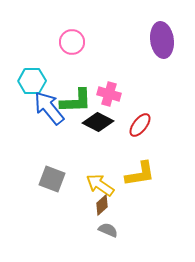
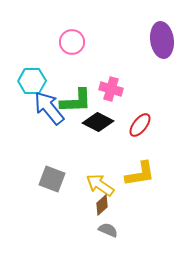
pink cross: moved 2 px right, 5 px up
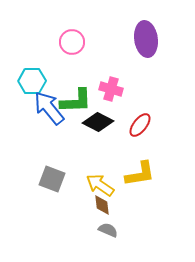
purple ellipse: moved 16 px left, 1 px up
brown diamond: rotated 55 degrees counterclockwise
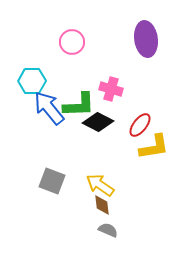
green L-shape: moved 3 px right, 4 px down
yellow L-shape: moved 14 px right, 27 px up
gray square: moved 2 px down
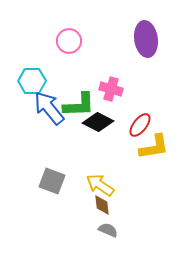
pink circle: moved 3 px left, 1 px up
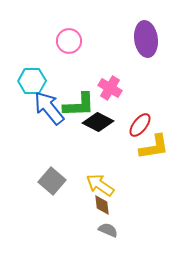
pink cross: moved 1 px left, 1 px up; rotated 15 degrees clockwise
gray square: rotated 20 degrees clockwise
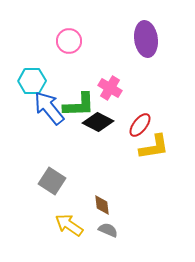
gray square: rotated 8 degrees counterclockwise
yellow arrow: moved 31 px left, 40 px down
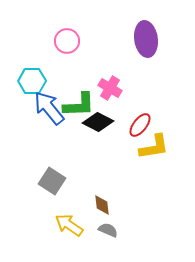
pink circle: moved 2 px left
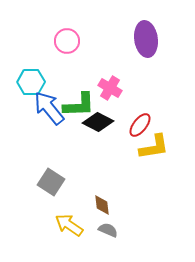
cyan hexagon: moved 1 px left, 1 px down
gray square: moved 1 px left, 1 px down
